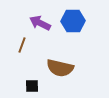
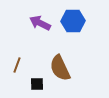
brown line: moved 5 px left, 20 px down
brown semicircle: rotated 52 degrees clockwise
black square: moved 5 px right, 2 px up
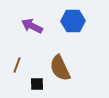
purple arrow: moved 8 px left, 3 px down
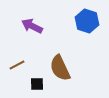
blue hexagon: moved 14 px right; rotated 20 degrees clockwise
brown line: rotated 42 degrees clockwise
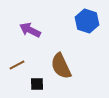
purple arrow: moved 2 px left, 4 px down
brown semicircle: moved 1 px right, 2 px up
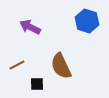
purple arrow: moved 3 px up
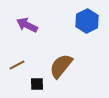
blue hexagon: rotated 15 degrees clockwise
purple arrow: moved 3 px left, 2 px up
brown semicircle: rotated 64 degrees clockwise
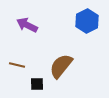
brown line: rotated 42 degrees clockwise
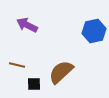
blue hexagon: moved 7 px right, 10 px down; rotated 15 degrees clockwise
brown semicircle: moved 6 px down; rotated 8 degrees clockwise
black square: moved 3 px left
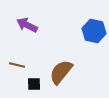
blue hexagon: rotated 25 degrees clockwise
brown semicircle: rotated 8 degrees counterclockwise
